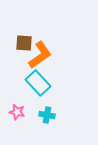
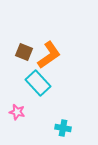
brown square: moved 9 px down; rotated 18 degrees clockwise
orange L-shape: moved 9 px right
cyan cross: moved 16 px right, 13 px down
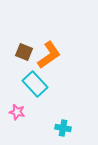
cyan rectangle: moved 3 px left, 1 px down
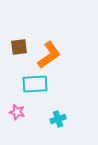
brown square: moved 5 px left, 5 px up; rotated 30 degrees counterclockwise
cyan rectangle: rotated 50 degrees counterclockwise
cyan cross: moved 5 px left, 9 px up; rotated 28 degrees counterclockwise
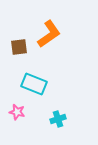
orange L-shape: moved 21 px up
cyan rectangle: moved 1 px left; rotated 25 degrees clockwise
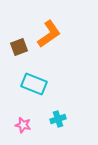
brown square: rotated 12 degrees counterclockwise
pink star: moved 6 px right, 13 px down
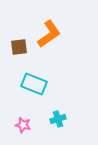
brown square: rotated 12 degrees clockwise
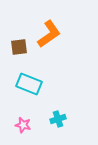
cyan rectangle: moved 5 px left
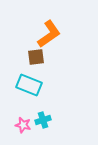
brown square: moved 17 px right, 10 px down
cyan rectangle: moved 1 px down
cyan cross: moved 15 px left, 1 px down
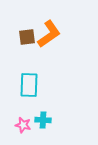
brown square: moved 9 px left, 20 px up
cyan rectangle: rotated 70 degrees clockwise
cyan cross: rotated 21 degrees clockwise
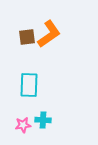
pink star: rotated 21 degrees counterclockwise
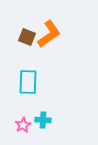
brown square: rotated 30 degrees clockwise
cyan rectangle: moved 1 px left, 3 px up
pink star: rotated 21 degrees counterclockwise
